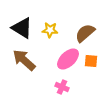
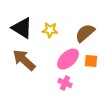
pink cross: moved 3 px right, 4 px up
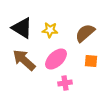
pink ellipse: moved 12 px left
pink cross: rotated 32 degrees counterclockwise
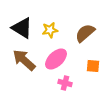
yellow star: rotated 14 degrees counterclockwise
orange square: moved 2 px right, 5 px down
pink cross: rotated 24 degrees clockwise
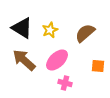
yellow star: rotated 14 degrees counterclockwise
pink ellipse: moved 1 px right, 1 px down
orange square: moved 5 px right
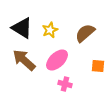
pink cross: moved 1 px down
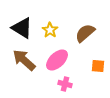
yellow star: rotated 14 degrees counterclockwise
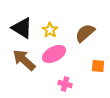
pink ellipse: moved 3 px left, 6 px up; rotated 15 degrees clockwise
